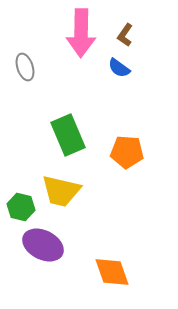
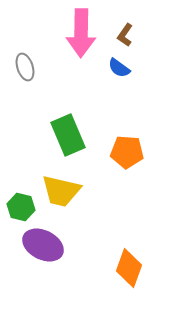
orange diamond: moved 17 px right, 4 px up; rotated 39 degrees clockwise
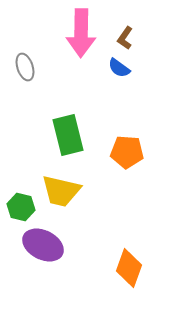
brown L-shape: moved 3 px down
green rectangle: rotated 9 degrees clockwise
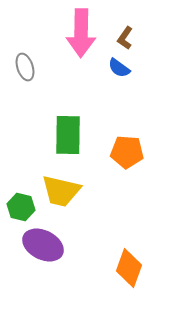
green rectangle: rotated 15 degrees clockwise
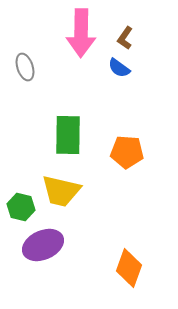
purple ellipse: rotated 51 degrees counterclockwise
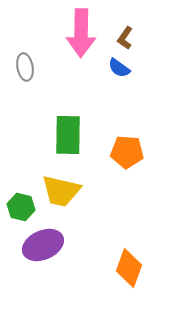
gray ellipse: rotated 8 degrees clockwise
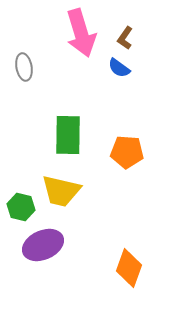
pink arrow: rotated 18 degrees counterclockwise
gray ellipse: moved 1 px left
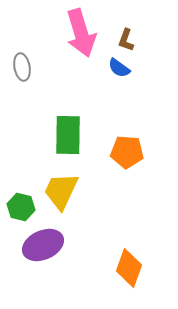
brown L-shape: moved 1 px right, 2 px down; rotated 15 degrees counterclockwise
gray ellipse: moved 2 px left
yellow trapezoid: rotated 102 degrees clockwise
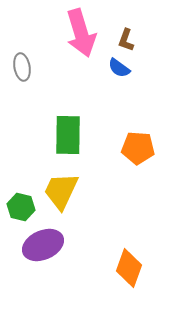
orange pentagon: moved 11 px right, 4 px up
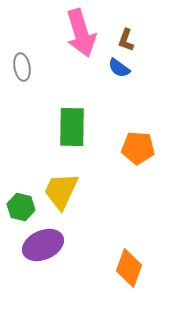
green rectangle: moved 4 px right, 8 px up
